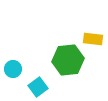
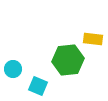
cyan square: moved 1 px up; rotated 30 degrees counterclockwise
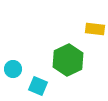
yellow rectangle: moved 2 px right, 10 px up
green hexagon: rotated 20 degrees counterclockwise
